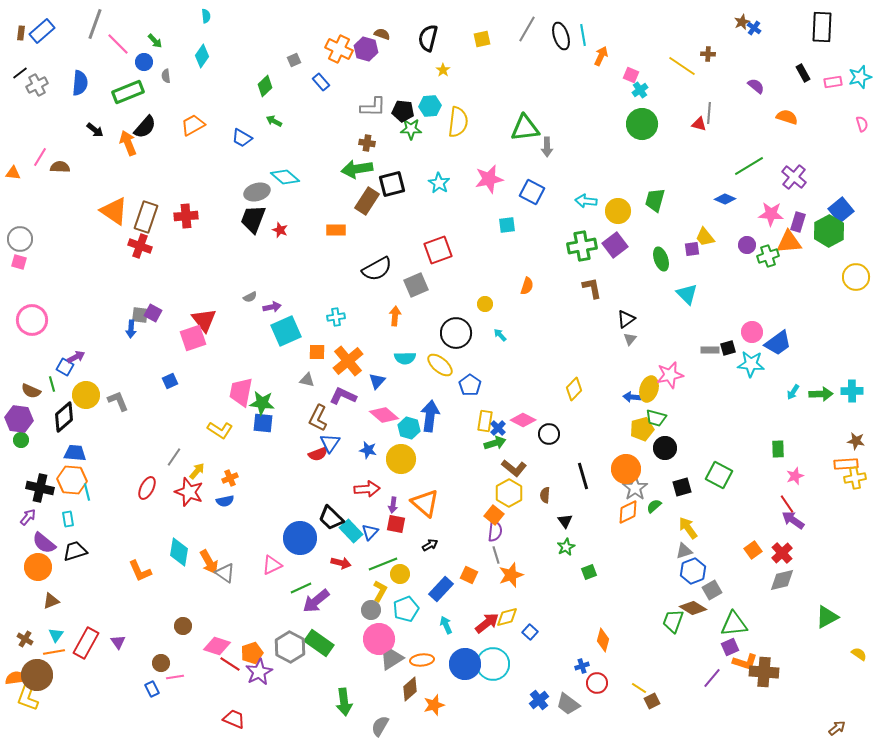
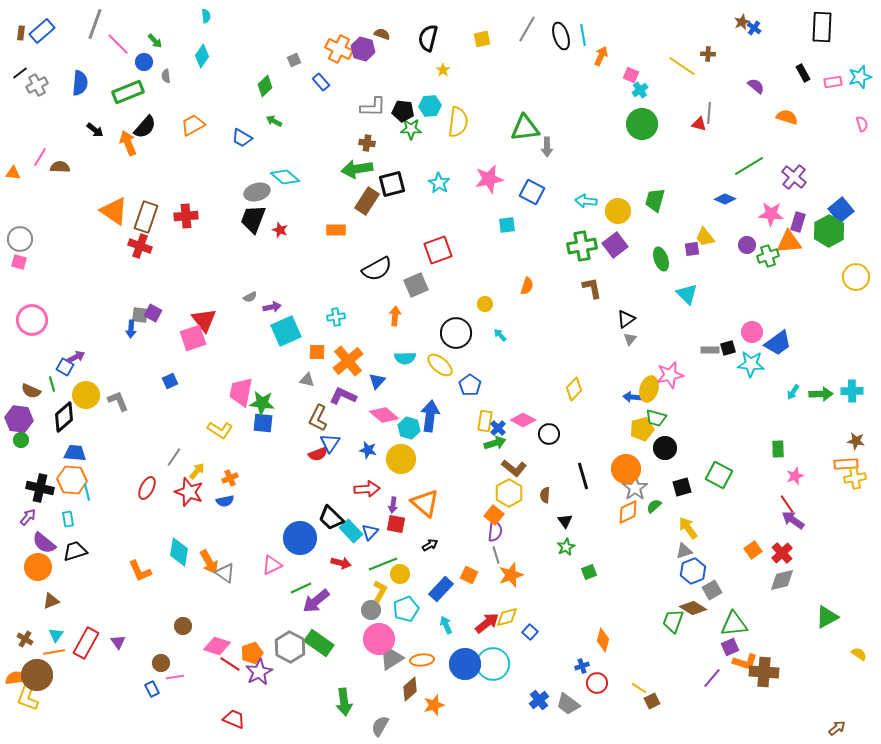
purple hexagon at (366, 49): moved 3 px left
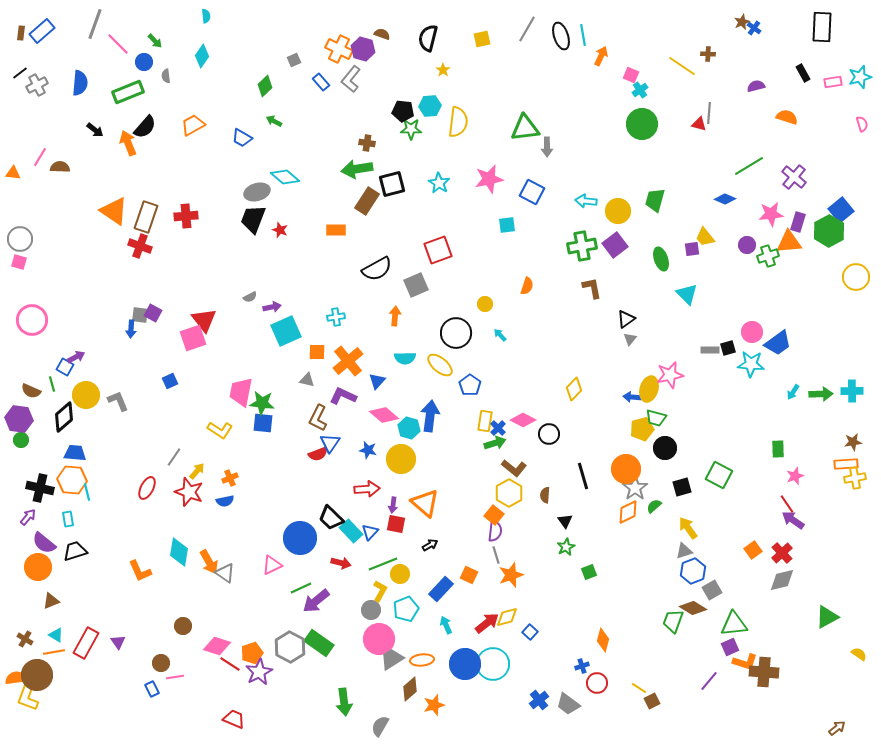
purple semicircle at (756, 86): rotated 54 degrees counterclockwise
gray L-shape at (373, 107): moved 22 px left, 28 px up; rotated 128 degrees clockwise
pink star at (771, 214): rotated 10 degrees counterclockwise
brown star at (856, 441): moved 3 px left, 1 px down; rotated 18 degrees counterclockwise
cyan triangle at (56, 635): rotated 35 degrees counterclockwise
purple line at (712, 678): moved 3 px left, 3 px down
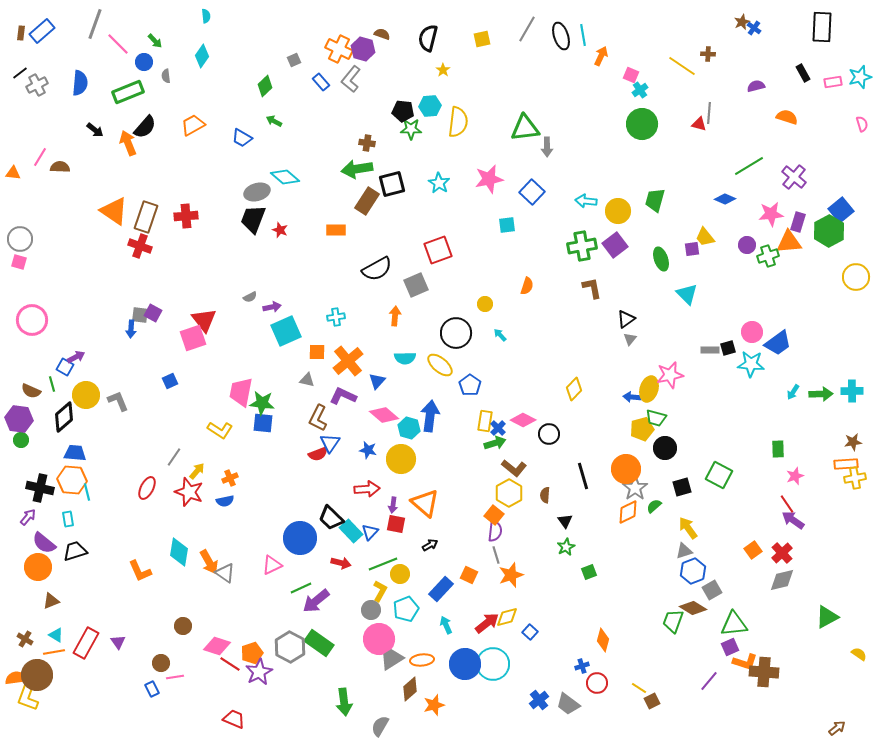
blue square at (532, 192): rotated 15 degrees clockwise
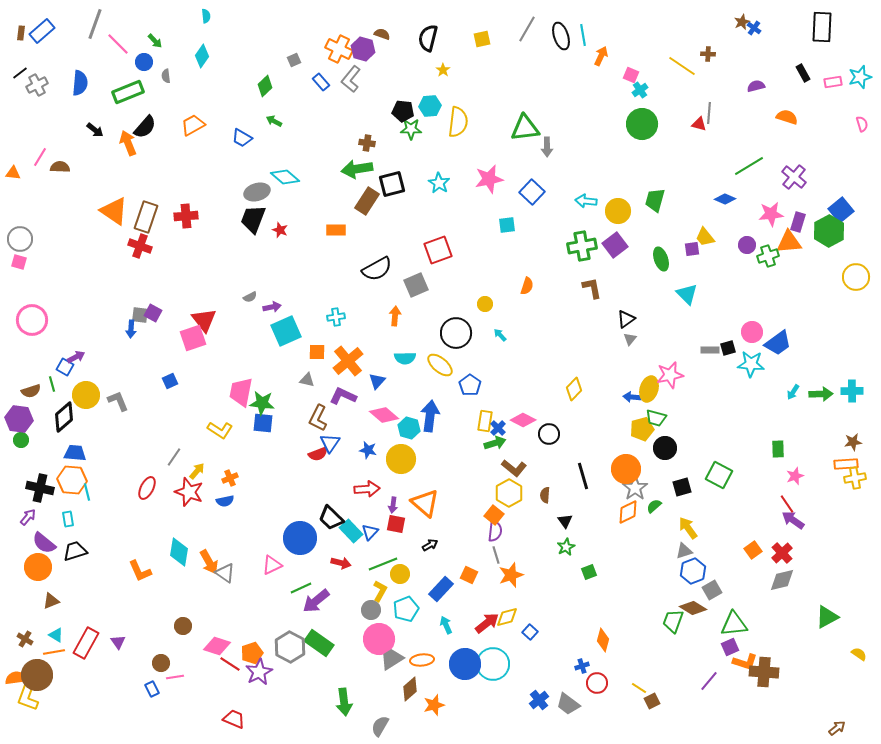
brown semicircle at (31, 391): rotated 42 degrees counterclockwise
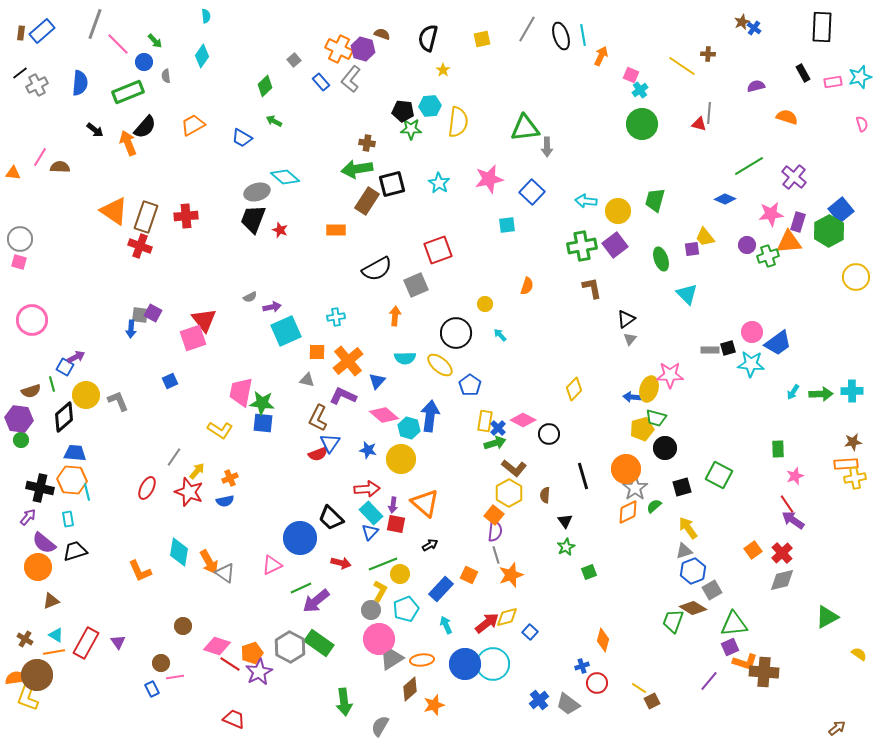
gray square at (294, 60): rotated 16 degrees counterclockwise
pink star at (670, 375): rotated 12 degrees clockwise
cyan rectangle at (351, 531): moved 20 px right, 18 px up
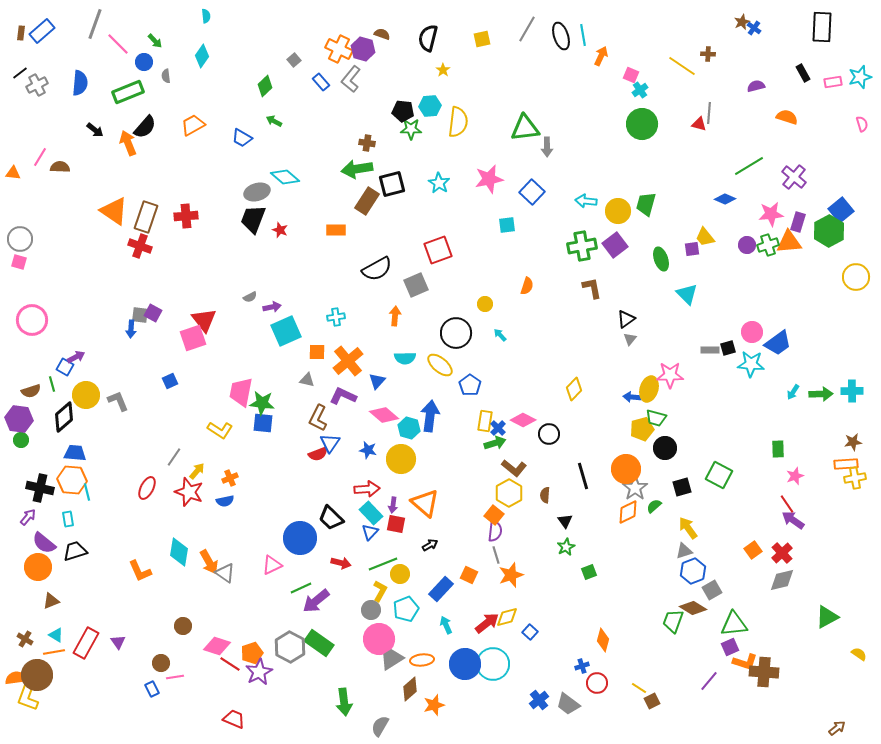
green trapezoid at (655, 200): moved 9 px left, 4 px down
green cross at (768, 256): moved 11 px up
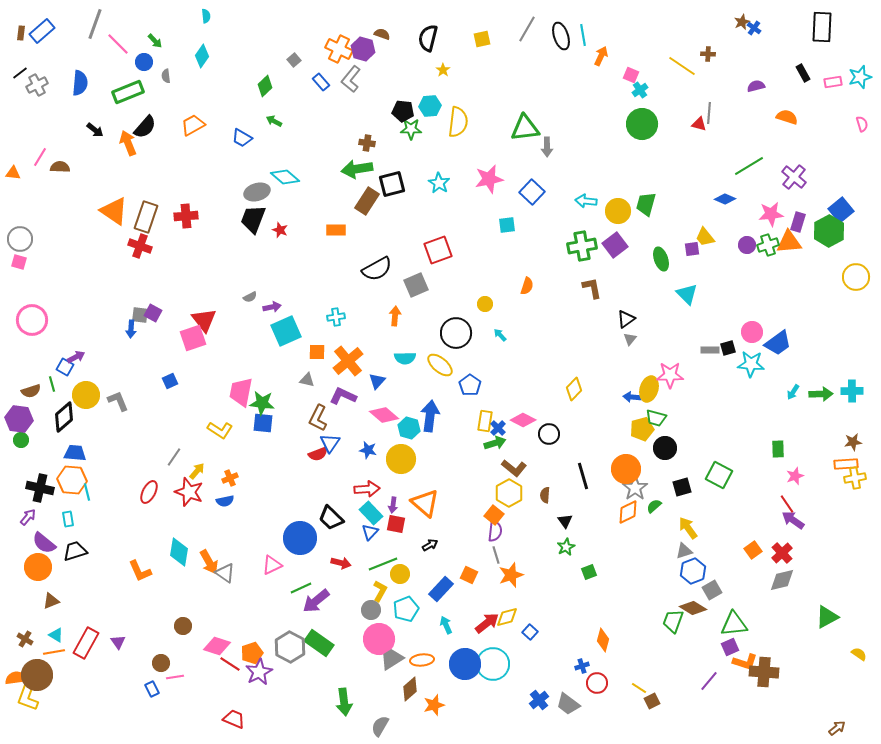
red ellipse at (147, 488): moved 2 px right, 4 px down
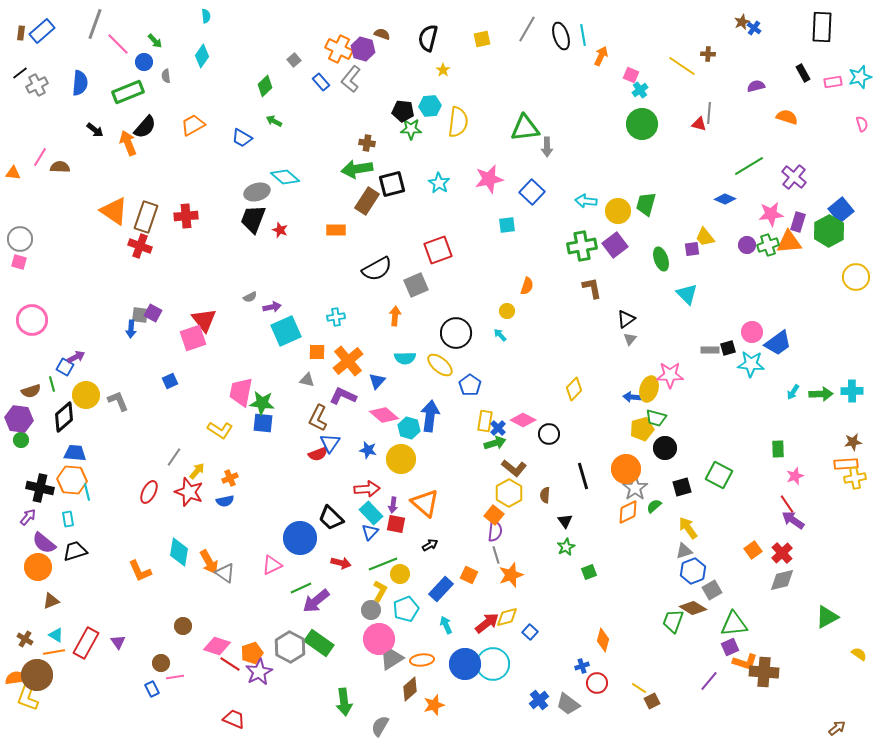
yellow circle at (485, 304): moved 22 px right, 7 px down
